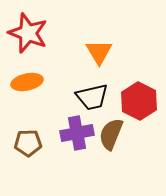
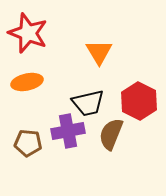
black trapezoid: moved 4 px left, 6 px down
purple cross: moved 9 px left, 2 px up
brown pentagon: rotated 8 degrees clockwise
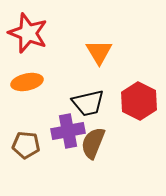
brown semicircle: moved 18 px left, 9 px down
brown pentagon: moved 2 px left, 2 px down
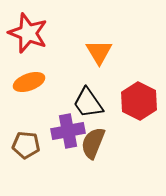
orange ellipse: moved 2 px right; rotated 8 degrees counterclockwise
black trapezoid: rotated 68 degrees clockwise
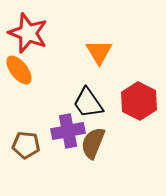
orange ellipse: moved 10 px left, 12 px up; rotated 72 degrees clockwise
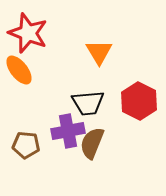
black trapezoid: rotated 60 degrees counterclockwise
brown semicircle: moved 1 px left
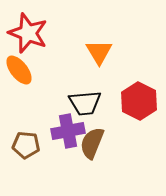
black trapezoid: moved 3 px left
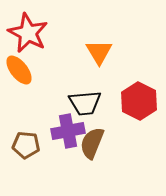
red star: rotated 6 degrees clockwise
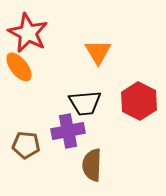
orange triangle: moved 1 px left
orange ellipse: moved 3 px up
brown semicircle: moved 22 px down; rotated 20 degrees counterclockwise
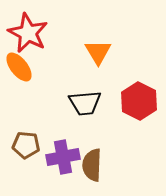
purple cross: moved 5 px left, 26 px down
